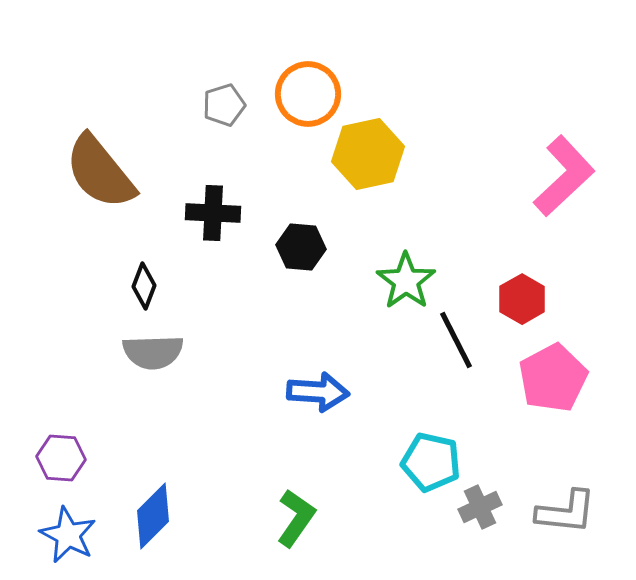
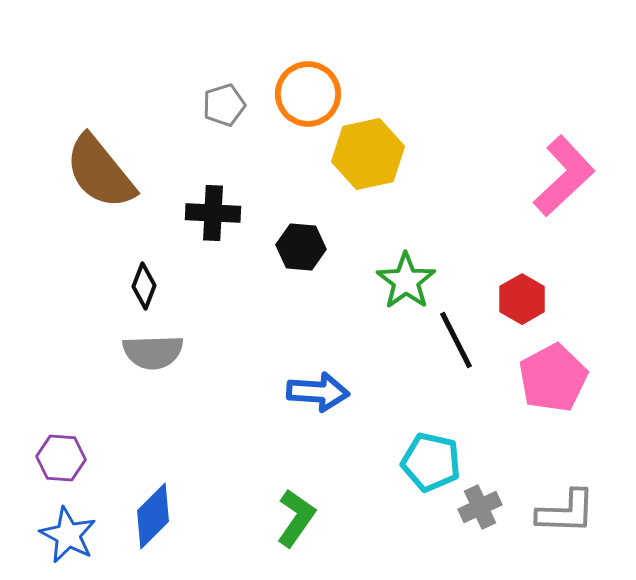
gray L-shape: rotated 4 degrees counterclockwise
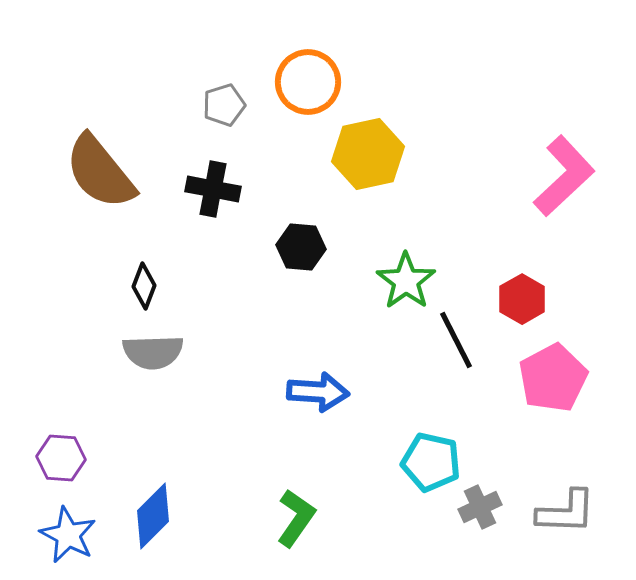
orange circle: moved 12 px up
black cross: moved 24 px up; rotated 8 degrees clockwise
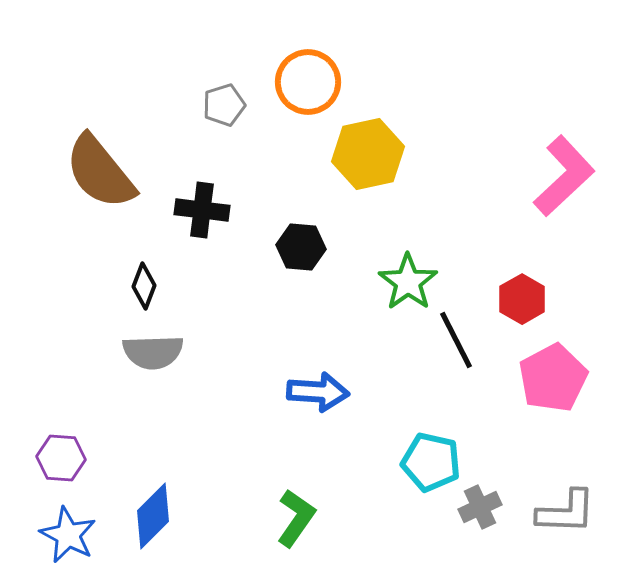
black cross: moved 11 px left, 21 px down; rotated 4 degrees counterclockwise
green star: moved 2 px right, 1 px down
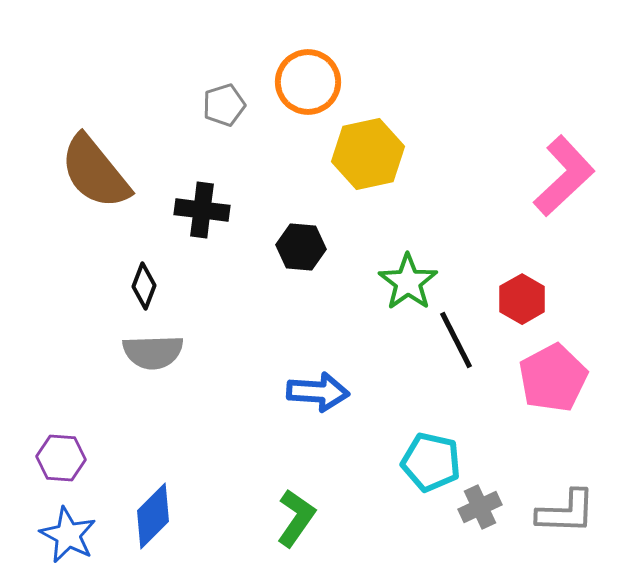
brown semicircle: moved 5 px left
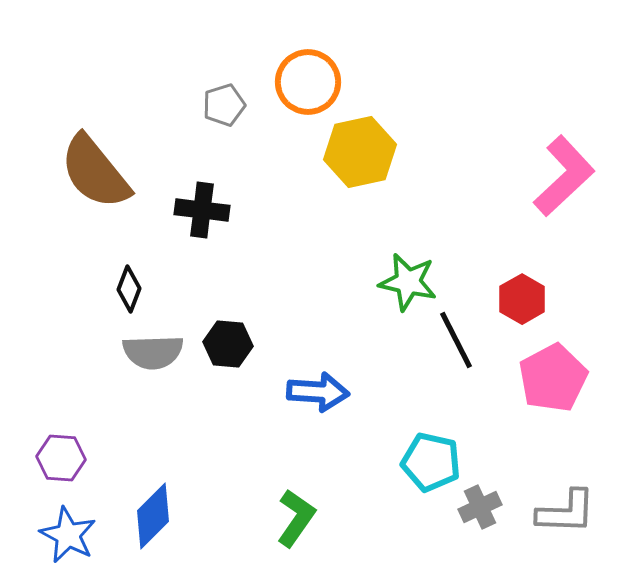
yellow hexagon: moved 8 px left, 2 px up
black hexagon: moved 73 px left, 97 px down
green star: rotated 24 degrees counterclockwise
black diamond: moved 15 px left, 3 px down
